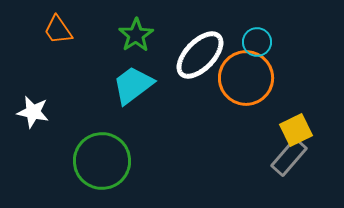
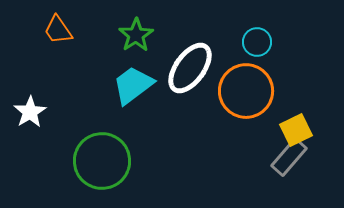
white ellipse: moved 10 px left, 13 px down; rotated 8 degrees counterclockwise
orange circle: moved 13 px down
white star: moved 3 px left; rotated 28 degrees clockwise
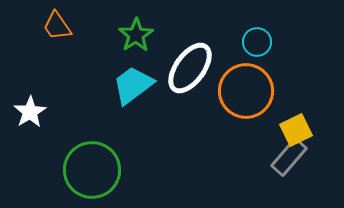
orange trapezoid: moved 1 px left, 4 px up
green circle: moved 10 px left, 9 px down
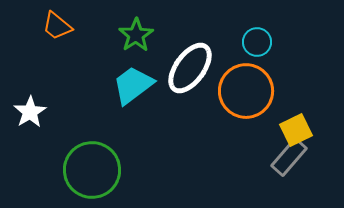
orange trapezoid: rotated 16 degrees counterclockwise
